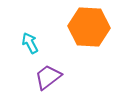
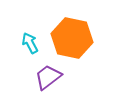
orange hexagon: moved 17 px left, 11 px down; rotated 9 degrees clockwise
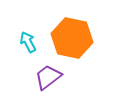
cyan arrow: moved 2 px left, 1 px up
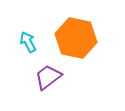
orange hexagon: moved 4 px right
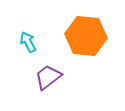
orange hexagon: moved 10 px right, 2 px up; rotated 6 degrees counterclockwise
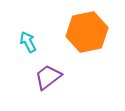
orange hexagon: moved 1 px right, 4 px up; rotated 18 degrees counterclockwise
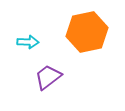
cyan arrow: rotated 120 degrees clockwise
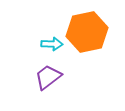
cyan arrow: moved 24 px right, 2 px down
